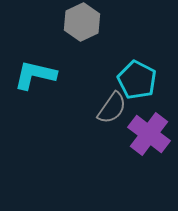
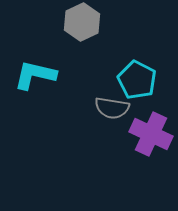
gray semicircle: rotated 64 degrees clockwise
purple cross: moved 2 px right; rotated 12 degrees counterclockwise
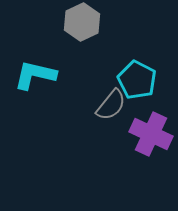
gray semicircle: moved 1 px left, 3 px up; rotated 60 degrees counterclockwise
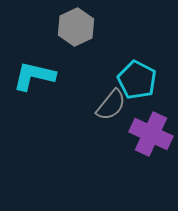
gray hexagon: moved 6 px left, 5 px down
cyan L-shape: moved 1 px left, 1 px down
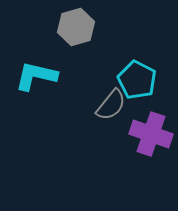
gray hexagon: rotated 9 degrees clockwise
cyan L-shape: moved 2 px right
purple cross: rotated 6 degrees counterclockwise
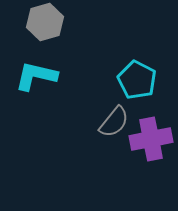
gray hexagon: moved 31 px left, 5 px up
gray semicircle: moved 3 px right, 17 px down
purple cross: moved 5 px down; rotated 30 degrees counterclockwise
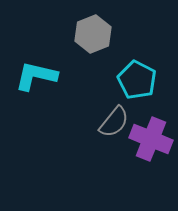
gray hexagon: moved 48 px right, 12 px down; rotated 6 degrees counterclockwise
purple cross: rotated 33 degrees clockwise
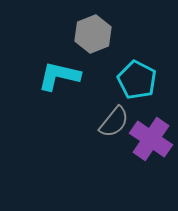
cyan L-shape: moved 23 px right
purple cross: rotated 12 degrees clockwise
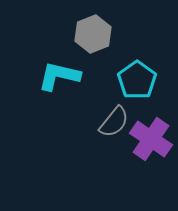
cyan pentagon: rotated 9 degrees clockwise
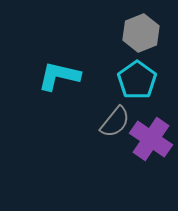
gray hexagon: moved 48 px right, 1 px up
gray semicircle: moved 1 px right
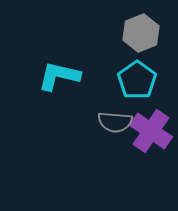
gray semicircle: rotated 56 degrees clockwise
purple cross: moved 8 px up
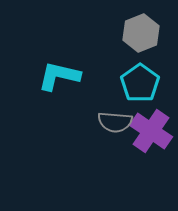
cyan pentagon: moved 3 px right, 3 px down
